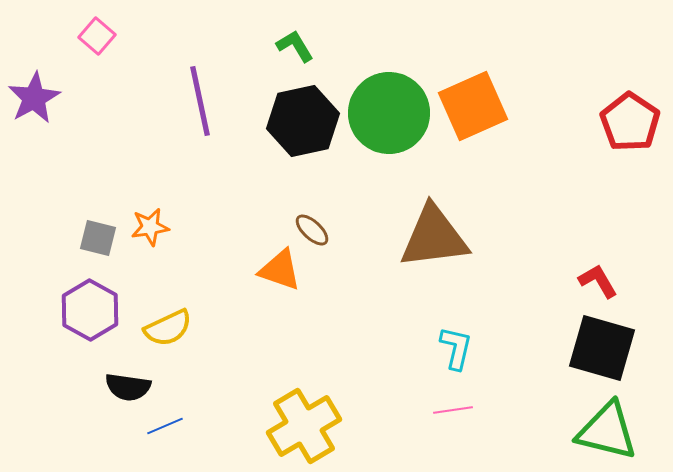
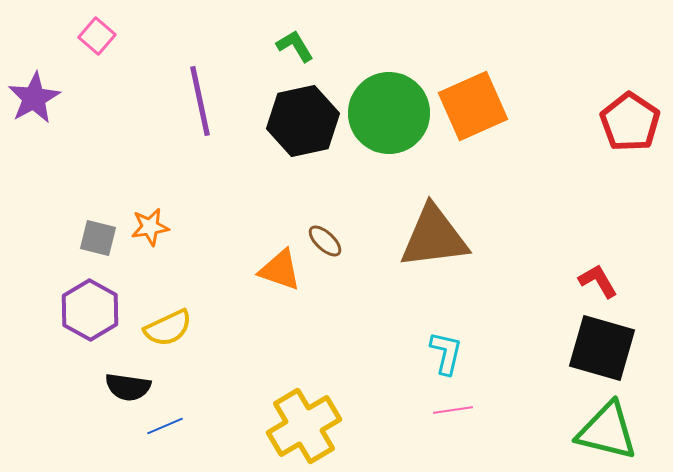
brown ellipse: moved 13 px right, 11 px down
cyan L-shape: moved 10 px left, 5 px down
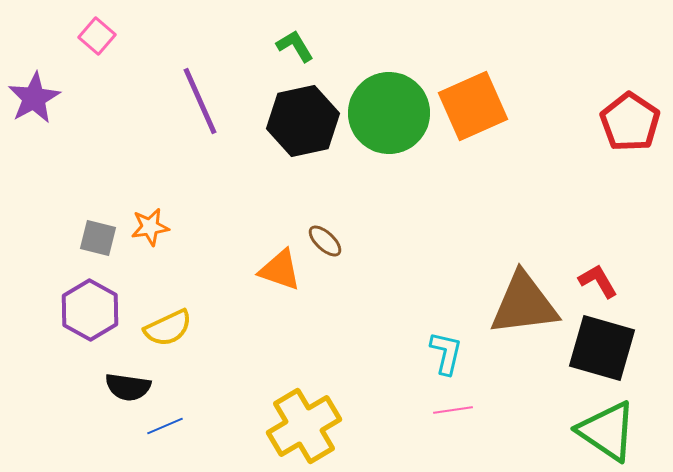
purple line: rotated 12 degrees counterclockwise
brown triangle: moved 90 px right, 67 px down
green triangle: rotated 20 degrees clockwise
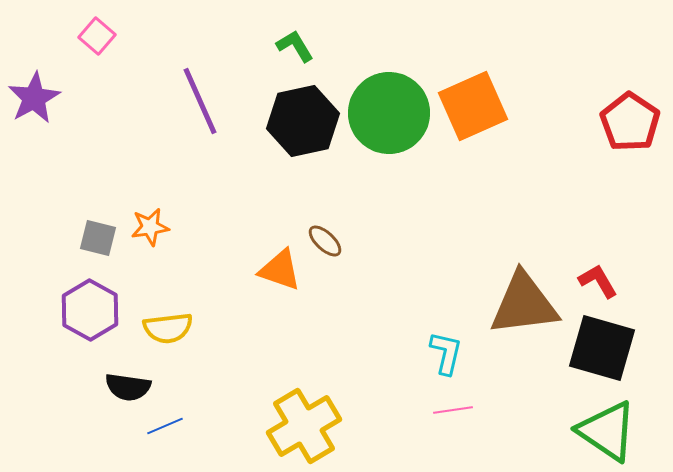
yellow semicircle: rotated 18 degrees clockwise
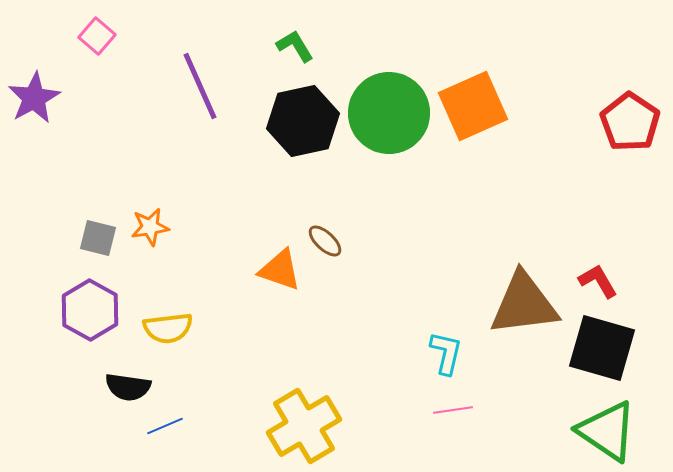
purple line: moved 15 px up
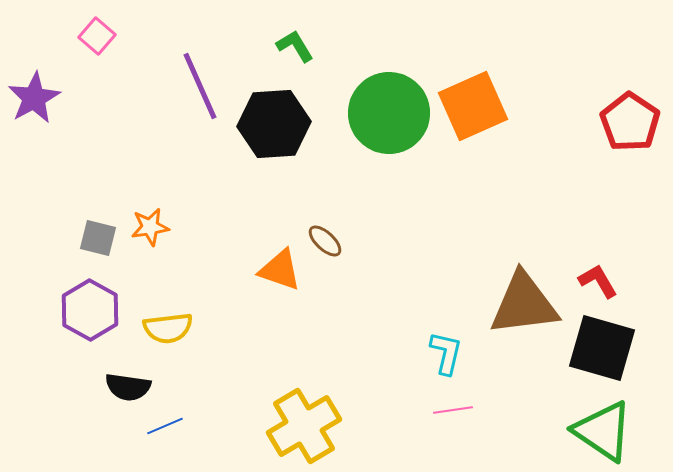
black hexagon: moved 29 px left, 3 px down; rotated 8 degrees clockwise
green triangle: moved 4 px left
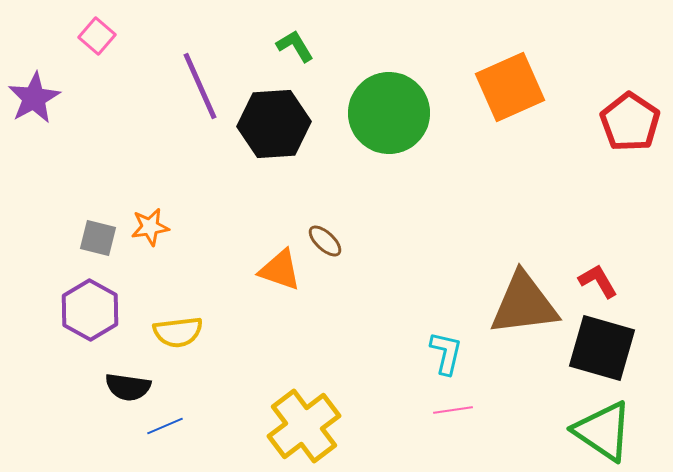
orange square: moved 37 px right, 19 px up
yellow semicircle: moved 10 px right, 4 px down
yellow cross: rotated 6 degrees counterclockwise
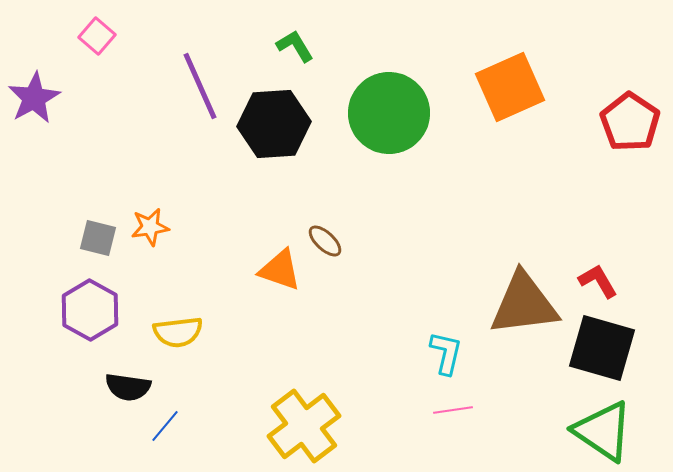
blue line: rotated 27 degrees counterclockwise
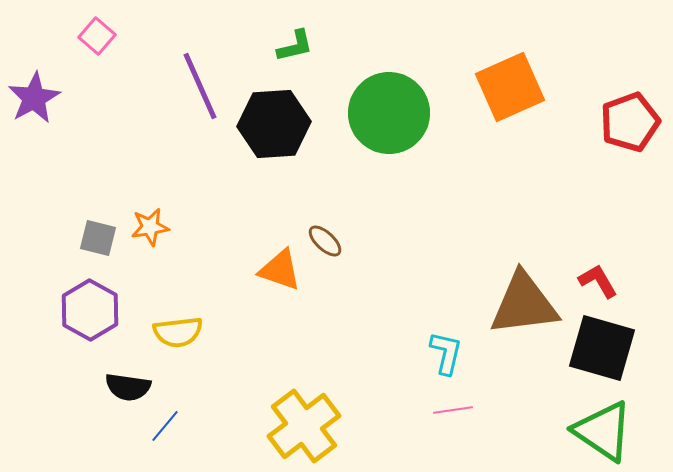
green L-shape: rotated 108 degrees clockwise
red pentagon: rotated 18 degrees clockwise
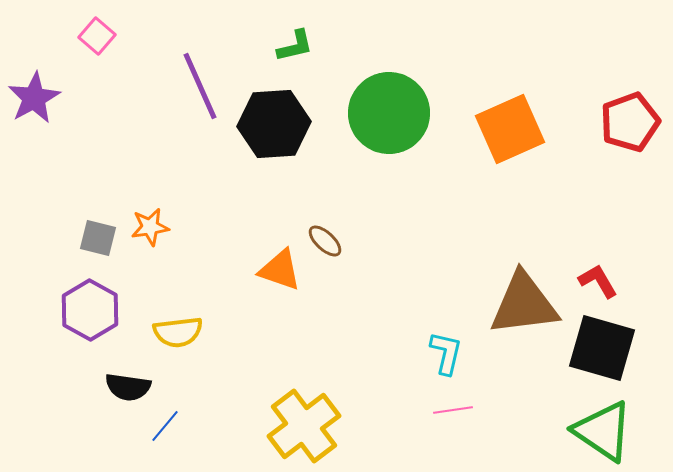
orange square: moved 42 px down
